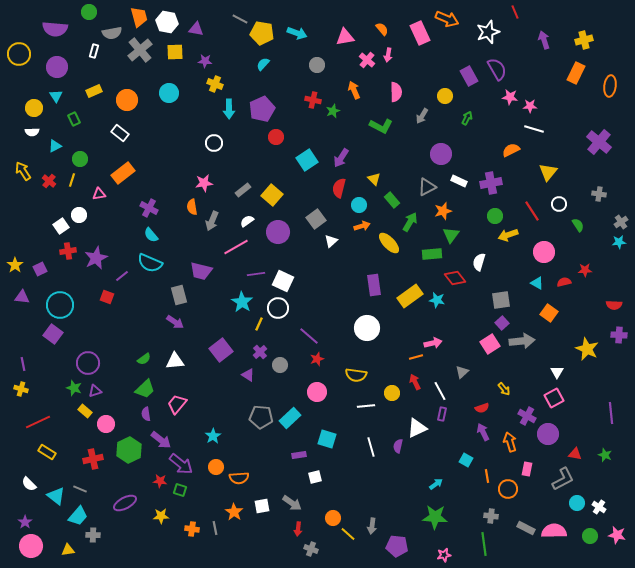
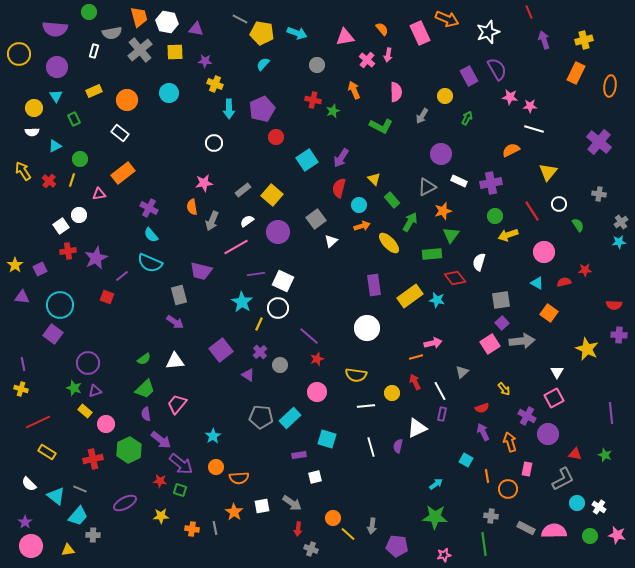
red line at (515, 12): moved 14 px right
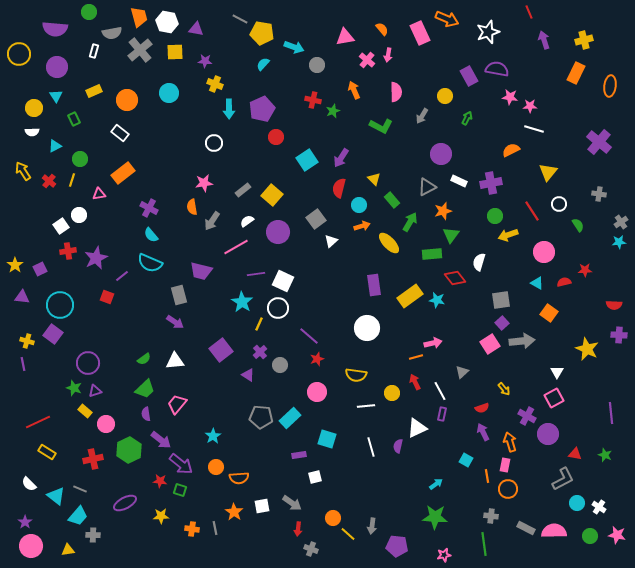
cyan arrow at (297, 33): moved 3 px left, 14 px down
purple semicircle at (497, 69): rotated 50 degrees counterclockwise
gray arrow at (212, 221): rotated 12 degrees clockwise
yellow cross at (21, 389): moved 6 px right, 48 px up
pink rectangle at (527, 469): moved 22 px left, 4 px up
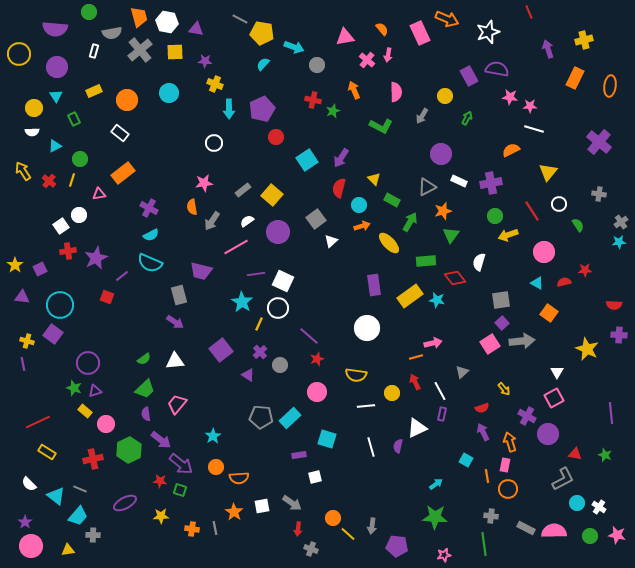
purple arrow at (544, 40): moved 4 px right, 9 px down
orange rectangle at (576, 73): moved 1 px left, 5 px down
green rectangle at (392, 200): rotated 21 degrees counterclockwise
cyan semicircle at (151, 235): rotated 77 degrees counterclockwise
green rectangle at (432, 254): moved 6 px left, 7 px down
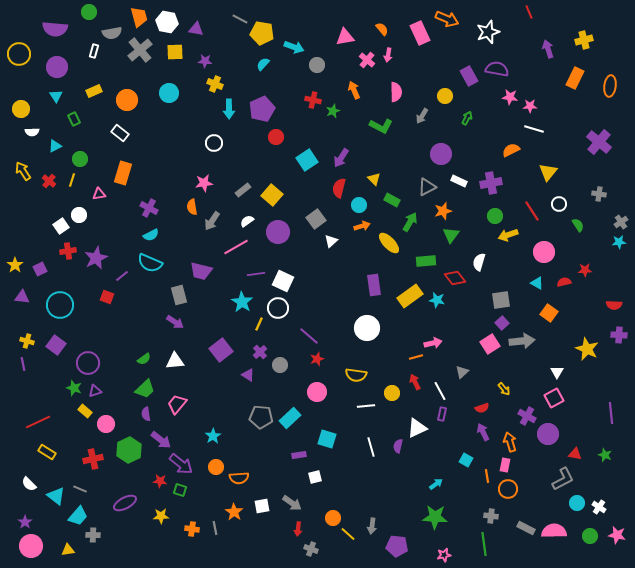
yellow circle at (34, 108): moved 13 px left, 1 px down
orange rectangle at (123, 173): rotated 35 degrees counterclockwise
purple square at (53, 334): moved 3 px right, 11 px down
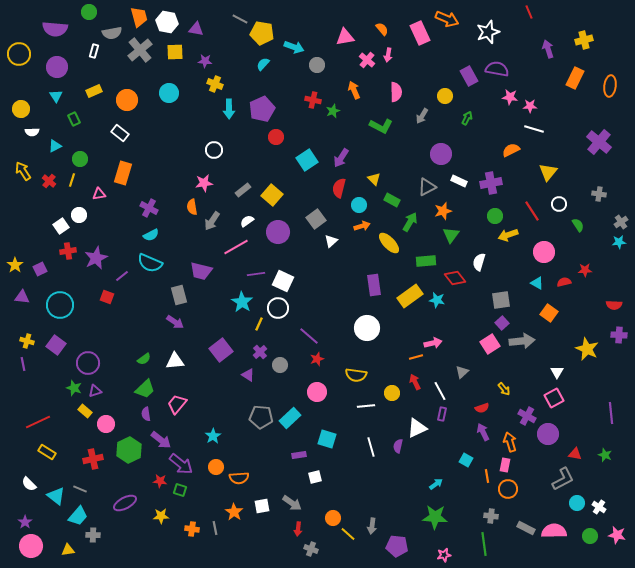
white circle at (214, 143): moved 7 px down
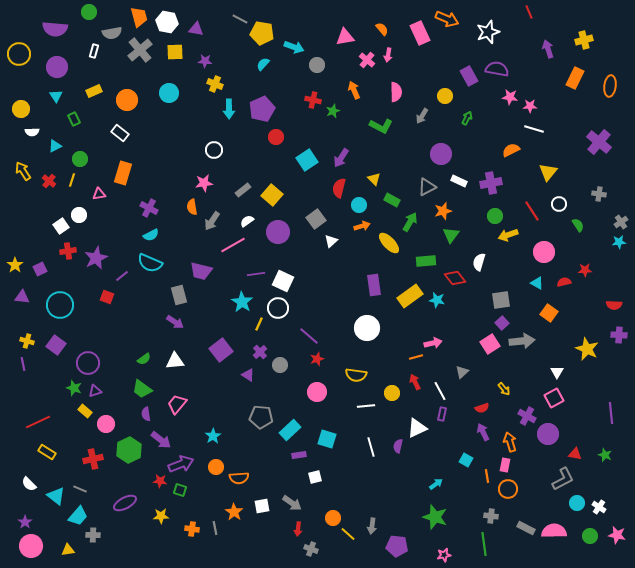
pink line at (236, 247): moved 3 px left, 2 px up
green trapezoid at (145, 389): moved 3 px left; rotated 80 degrees clockwise
cyan rectangle at (290, 418): moved 12 px down
purple arrow at (181, 464): rotated 60 degrees counterclockwise
green star at (435, 517): rotated 15 degrees clockwise
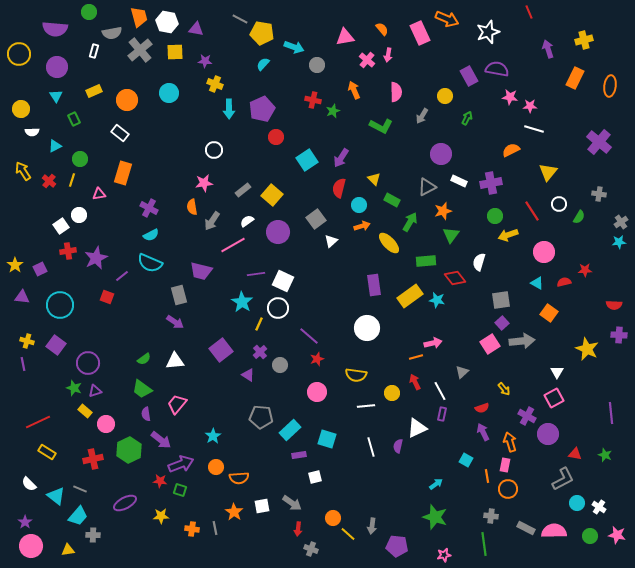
green semicircle at (578, 225): moved 1 px right, 8 px up; rotated 64 degrees clockwise
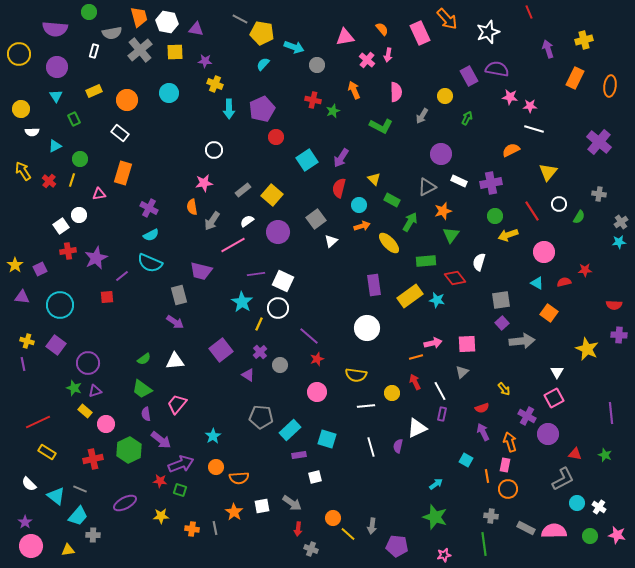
orange arrow at (447, 19): rotated 25 degrees clockwise
red square at (107, 297): rotated 24 degrees counterclockwise
pink square at (490, 344): moved 23 px left; rotated 30 degrees clockwise
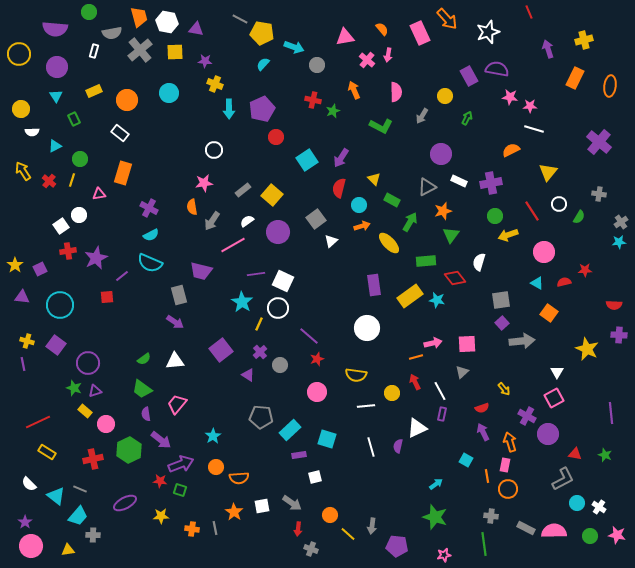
orange circle at (333, 518): moved 3 px left, 3 px up
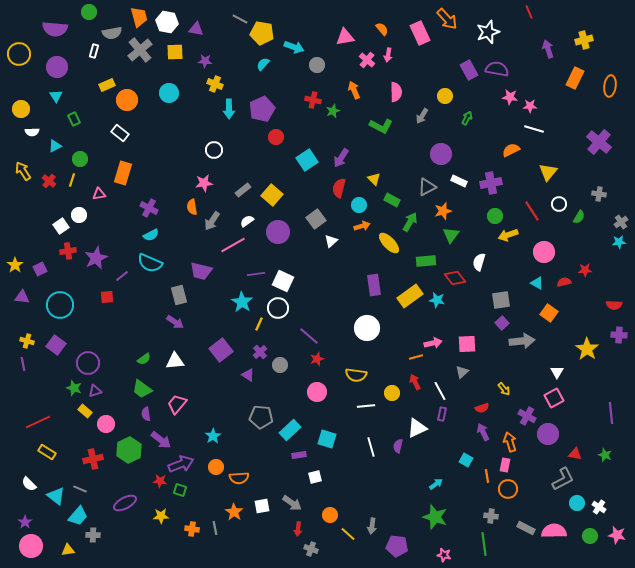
purple rectangle at (469, 76): moved 6 px up
yellow rectangle at (94, 91): moved 13 px right, 6 px up
yellow star at (587, 349): rotated 10 degrees clockwise
pink star at (444, 555): rotated 24 degrees clockwise
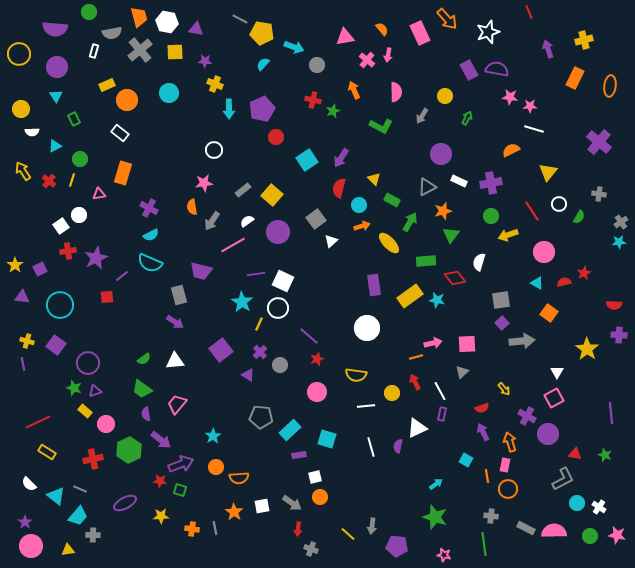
green circle at (495, 216): moved 4 px left
red star at (585, 270): moved 1 px left, 3 px down; rotated 24 degrees counterclockwise
orange circle at (330, 515): moved 10 px left, 18 px up
